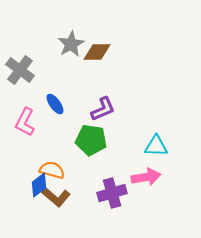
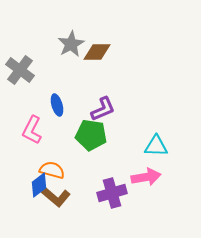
blue ellipse: moved 2 px right, 1 px down; rotated 20 degrees clockwise
pink L-shape: moved 7 px right, 8 px down
green pentagon: moved 5 px up
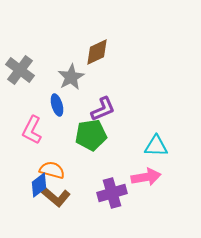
gray star: moved 33 px down
brown diamond: rotated 24 degrees counterclockwise
green pentagon: rotated 16 degrees counterclockwise
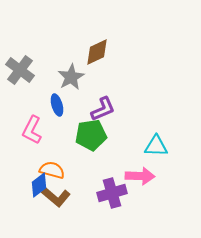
pink arrow: moved 6 px left, 1 px up; rotated 12 degrees clockwise
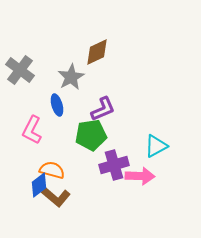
cyan triangle: rotated 30 degrees counterclockwise
purple cross: moved 2 px right, 28 px up
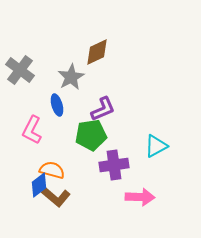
purple cross: rotated 8 degrees clockwise
pink arrow: moved 21 px down
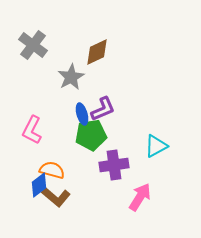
gray cross: moved 13 px right, 25 px up
blue ellipse: moved 25 px right, 9 px down
pink arrow: rotated 60 degrees counterclockwise
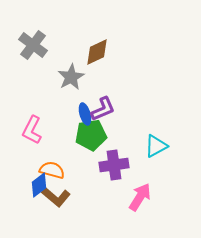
blue ellipse: moved 3 px right
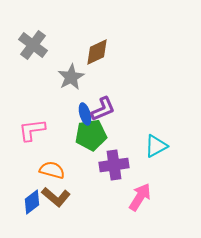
pink L-shape: rotated 56 degrees clockwise
blue diamond: moved 7 px left, 17 px down
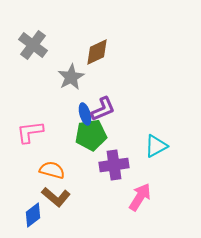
pink L-shape: moved 2 px left, 2 px down
blue diamond: moved 1 px right, 13 px down
